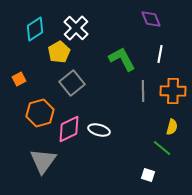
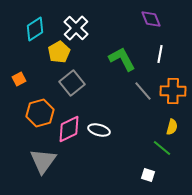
gray line: rotated 40 degrees counterclockwise
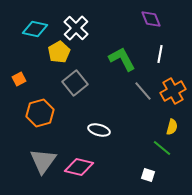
cyan diamond: rotated 45 degrees clockwise
gray square: moved 3 px right
orange cross: rotated 30 degrees counterclockwise
pink diamond: moved 10 px right, 38 px down; rotated 40 degrees clockwise
